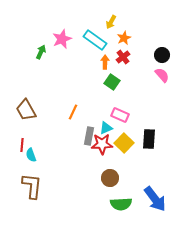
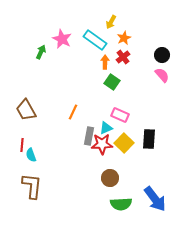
pink star: rotated 24 degrees counterclockwise
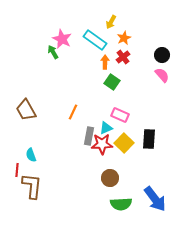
green arrow: moved 12 px right; rotated 56 degrees counterclockwise
red line: moved 5 px left, 25 px down
